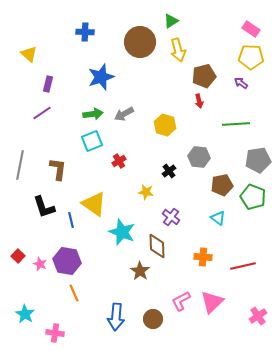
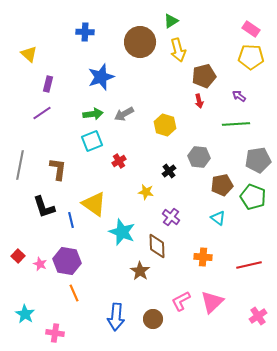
purple arrow at (241, 83): moved 2 px left, 13 px down
red line at (243, 266): moved 6 px right, 1 px up
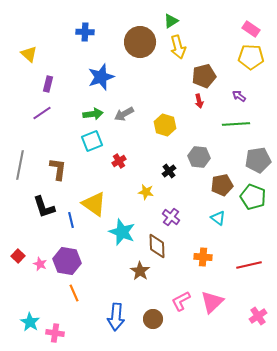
yellow arrow at (178, 50): moved 3 px up
cyan star at (25, 314): moved 5 px right, 8 px down
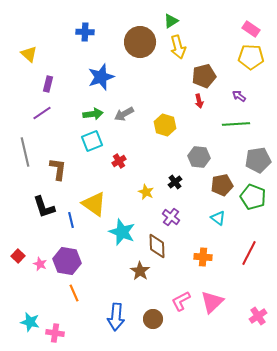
gray line at (20, 165): moved 5 px right, 13 px up; rotated 24 degrees counterclockwise
black cross at (169, 171): moved 6 px right, 11 px down
yellow star at (146, 192): rotated 14 degrees clockwise
red line at (249, 265): moved 12 px up; rotated 50 degrees counterclockwise
cyan star at (30, 322): rotated 18 degrees counterclockwise
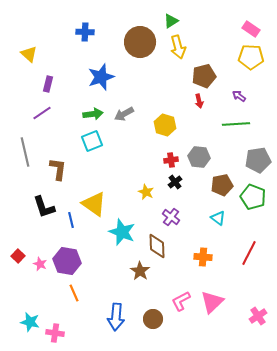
red cross at (119, 161): moved 52 px right, 1 px up; rotated 24 degrees clockwise
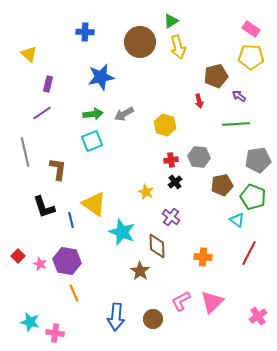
brown pentagon at (204, 76): moved 12 px right
blue star at (101, 77): rotated 8 degrees clockwise
cyan triangle at (218, 218): moved 19 px right, 2 px down
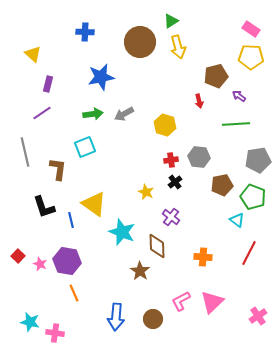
yellow triangle at (29, 54): moved 4 px right
cyan square at (92, 141): moved 7 px left, 6 px down
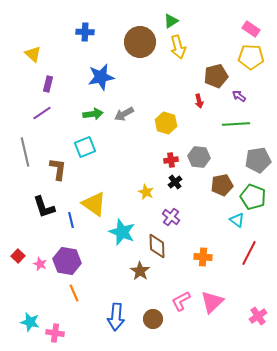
yellow hexagon at (165, 125): moved 1 px right, 2 px up
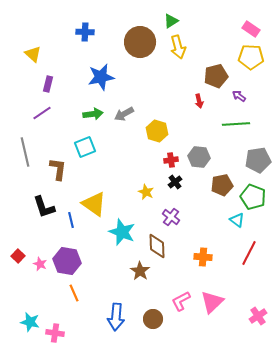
yellow hexagon at (166, 123): moved 9 px left, 8 px down
